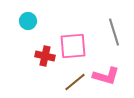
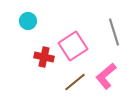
pink square: rotated 28 degrees counterclockwise
red cross: moved 1 px left, 1 px down
pink L-shape: rotated 124 degrees clockwise
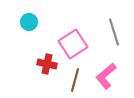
cyan circle: moved 1 px right, 1 px down
pink square: moved 2 px up
red cross: moved 3 px right, 7 px down
brown line: moved 2 px up; rotated 35 degrees counterclockwise
